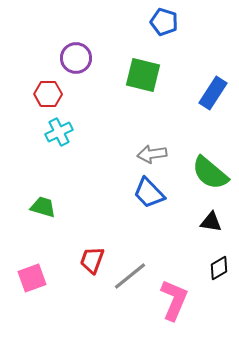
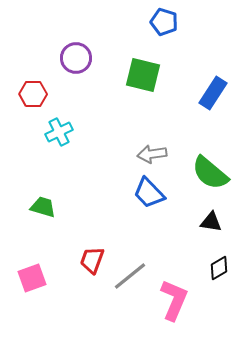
red hexagon: moved 15 px left
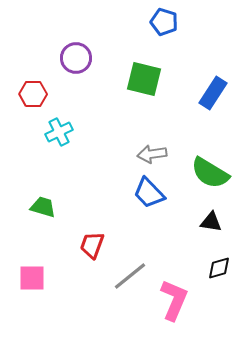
green square: moved 1 px right, 4 px down
green semicircle: rotated 9 degrees counterclockwise
red trapezoid: moved 15 px up
black diamond: rotated 15 degrees clockwise
pink square: rotated 20 degrees clockwise
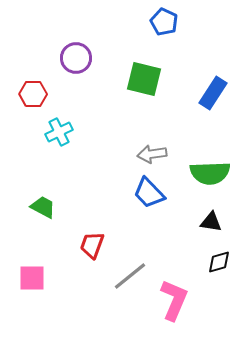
blue pentagon: rotated 8 degrees clockwise
green semicircle: rotated 33 degrees counterclockwise
green trapezoid: rotated 12 degrees clockwise
black diamond: moved 6 px up
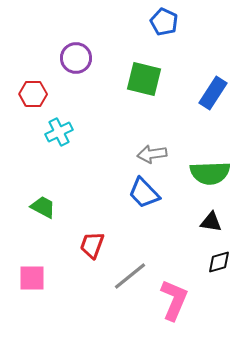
blue trapezoid: moved 5 px left
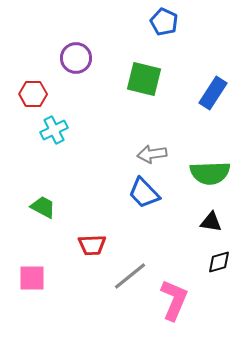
cyan cross: moved 5 px left, 2 px up
red trapezoid: rotated 112 degrees counterclockwise
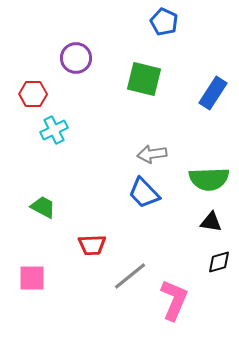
green semicircle: moved 1 px left, 6 px down
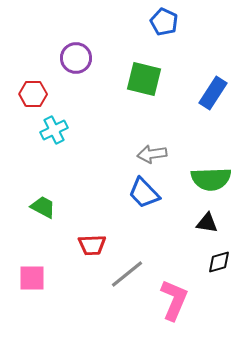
green semicircle: moved 2 px right
black triangle: moved 4 px left, 1 px down
gray line: moved 3 px left, 2 px up
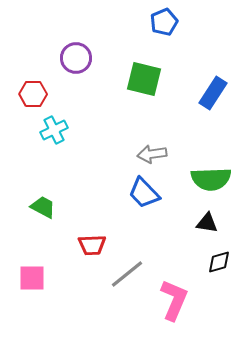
blue pentagon: rotated 24 degrees clockwise
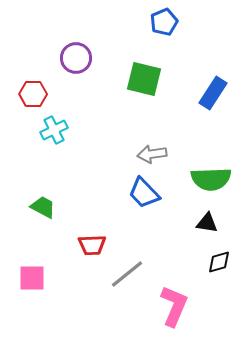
pink L-shape: moved 6 px down
